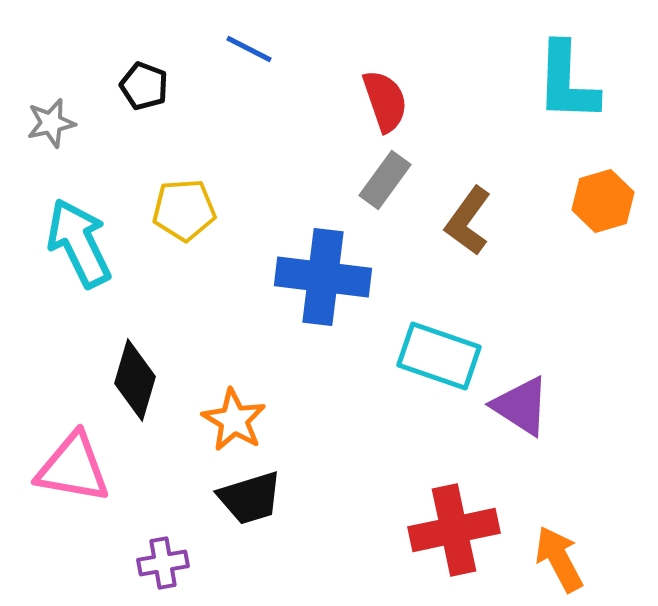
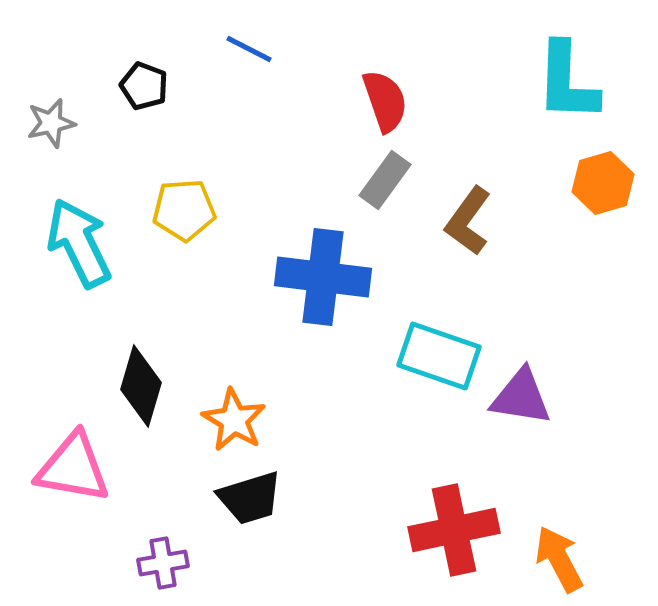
orange hexagon: moved 18 px up
black diamond: moved 6 px right, 6 px down
purple triangle: moved 9 px up; rotated 24 degrees counterclockwise
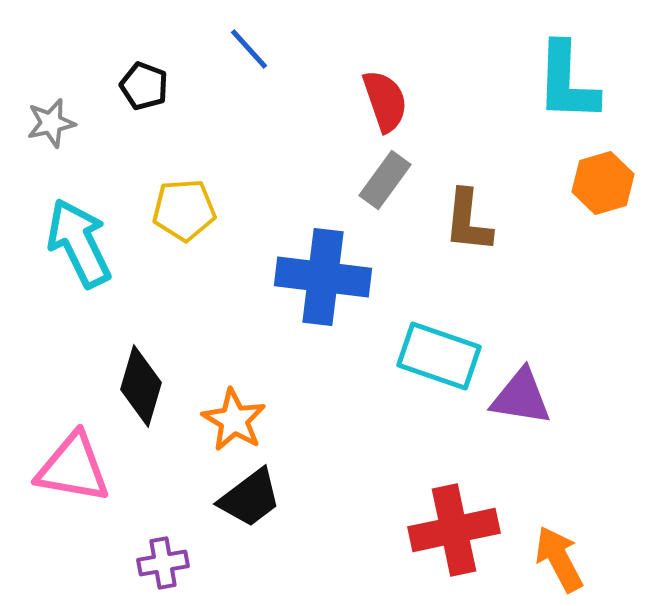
blue line: rotated 21 degrees clockwise
brown L-shape: rotated 30 degrees counterclockwise
black trapezoid: rotated 20 degrees counterclockwise
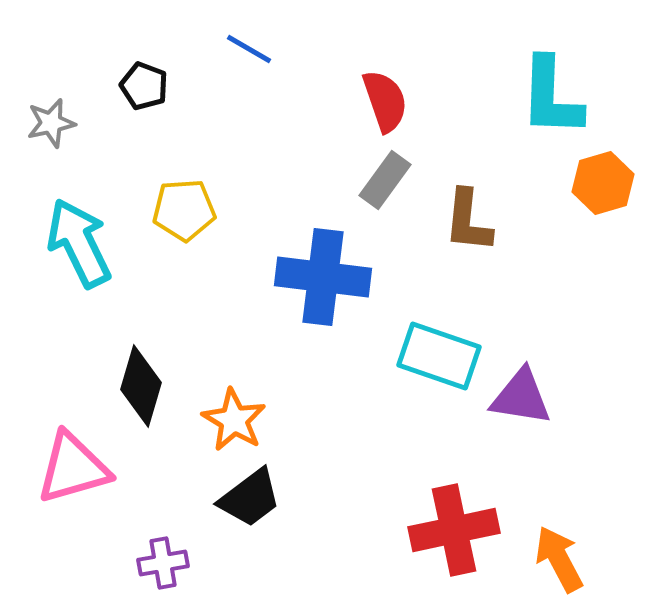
blue line: rotated 18 degrees counterclockwise
cyan L-shape: moved 16 px left, 15 px down
pink triangle: rotated 26 degrees counterclockwise
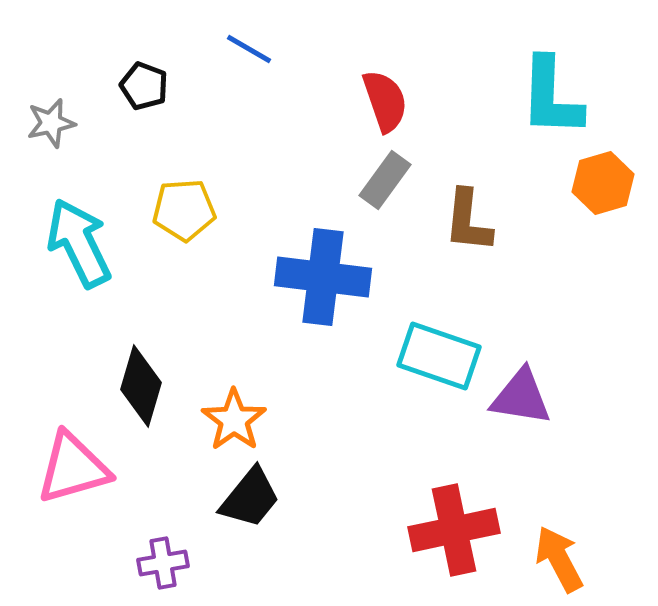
orange star: rotated 6 degrees clockwise
black trapezoid: rotated 14 degrees counterclockwise
